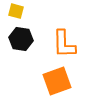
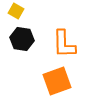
yellow square: rotated 14 degrees clockwise
black hexagon: moved 1 px right
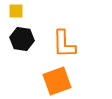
yellow square: rotated 28 degrees counterclockwise
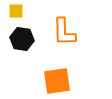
orange L-shape: moved 12 px up
orange square: rotated 12 degrees clockwise
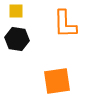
orange L-shape: moved 1 px right, 8 px up
black hexagon: moved 5 px left
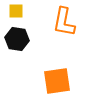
orange L-shape: moved 1 px left, 2 px up; rotated 12 degrees clockwise
